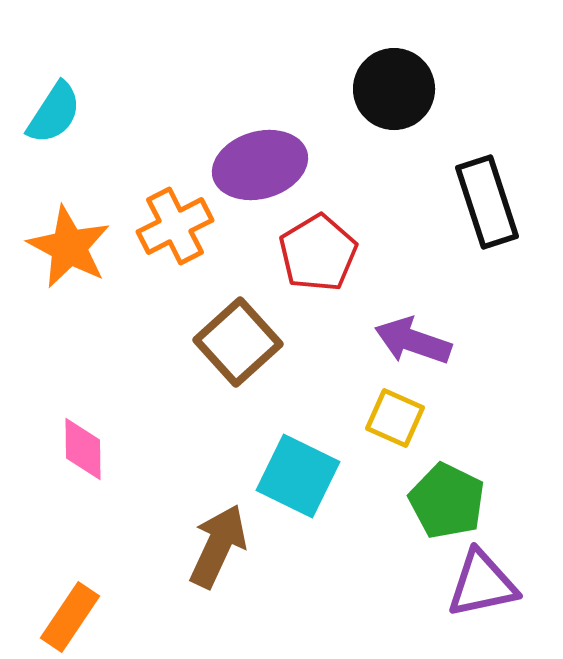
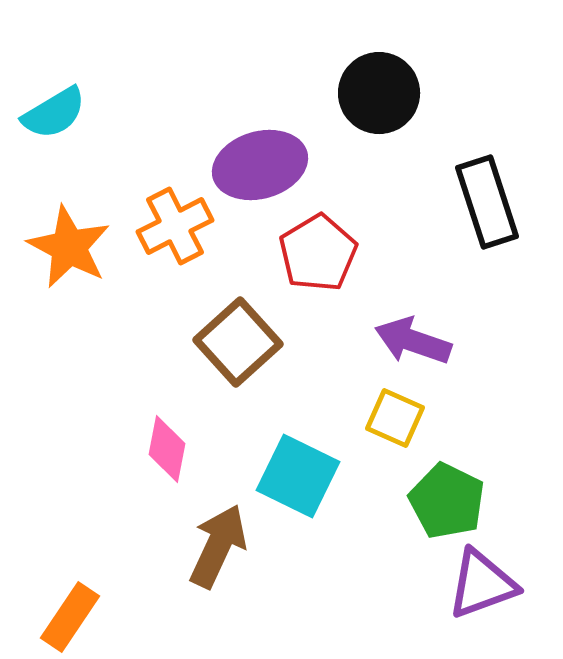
black circle: moved 15 px left, 4 px down
cyan semicircle: rotated 26 degrees clockwise
pink diamond: moved 84 px right; rotated 12 degrees clockwise
purple triangle: rotated 8 degrees counterclockwise
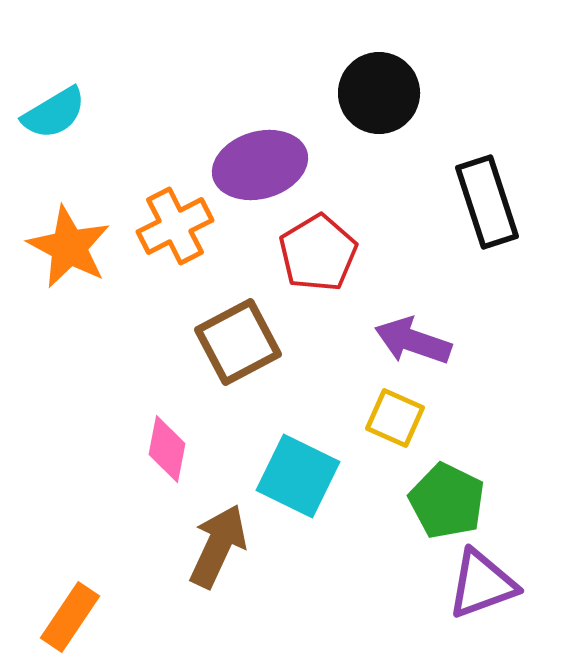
brown square: rotated 14 degrees clockwise
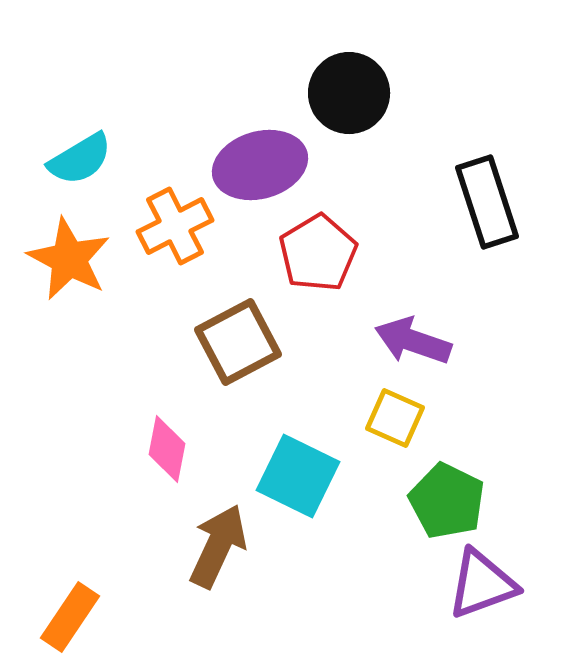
black circle: moved 30 px left
cyan semicircle: moved 26 px right, 46 px down
orange star: moved 12 px down
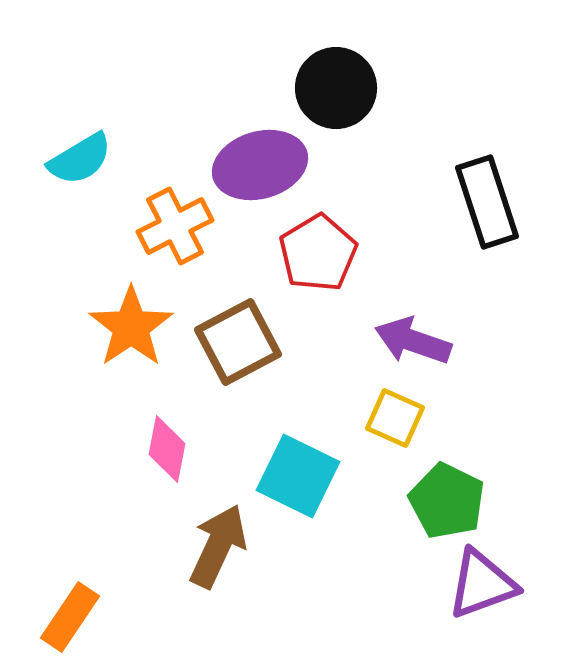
black circle: moved 13 px left, 5 px up
orange star: moved 62 px right, 68 px down; rotated 10 degrees clockwise
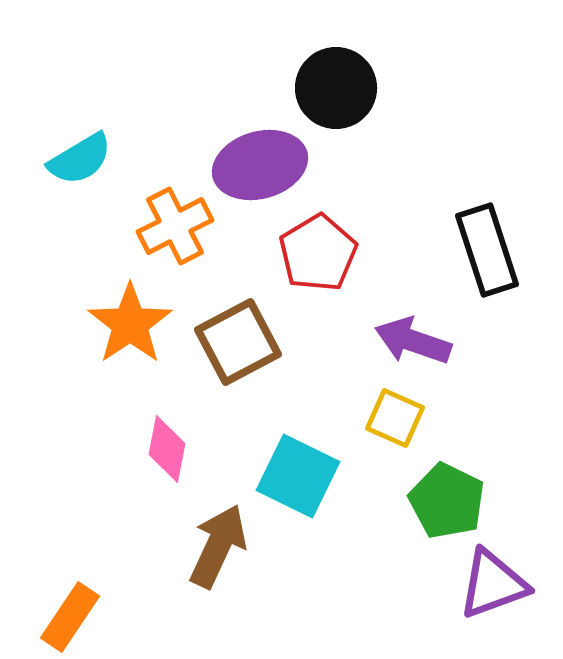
black rectangle: moved 48 px down
orange star: moved 1 px left, 3 px up
purple triangle: moved 11 px right
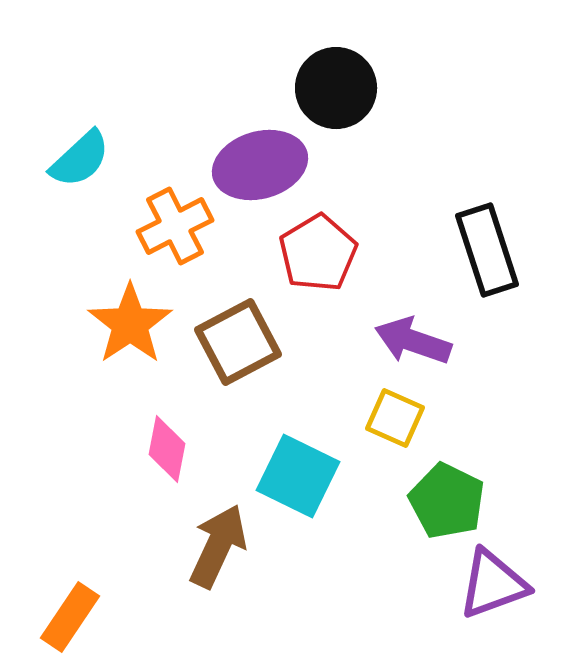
cyan semicircle: rotated 12 degrees counterclockwise
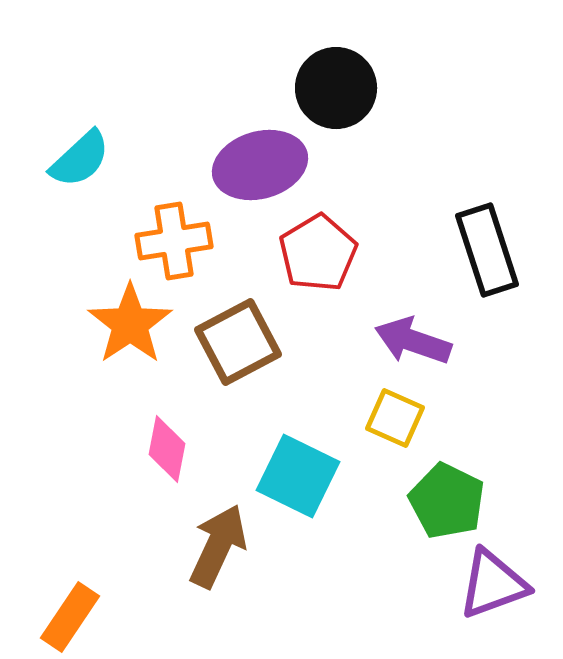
orange cross: moved 1 px left, 15 px down; rotated 18 degrees clockwise
